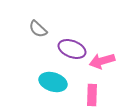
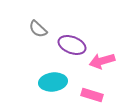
purple ellipse: moved 4 px up
cyan ellipse: rotated 24 degrees counterclockwise
pink rectangle: rotated 75 degrees counterclockwise
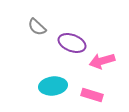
gray semicircle: moved 1 px left, 2 px up
purple ellipse: moved 2 px up
cyan ellipse: moved 4 px down
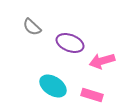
gray semicircle: moved 5 px left
purple ellipse: moved 2 px left
cyan ellipse: rotated 40 degrees clockwise
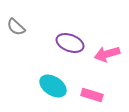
gray semicircle: moved 16 px left
pink arrow: moved 5 px right, 7 px up
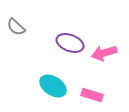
pink arrow: moved 3 px left, 1 px up
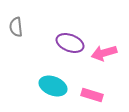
gray semicircle: rotated 42 degrees clockwise
cyan ellipse: rotated 12 degrees counterclockwise
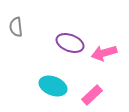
pink rectangle: rotated 60 degrees counterclockwise
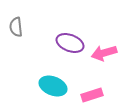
pink rectangle: rotated 25 degrees clockwise
